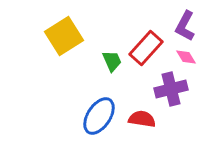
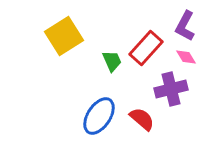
red semicircle: rotated 32 degrees clockwise
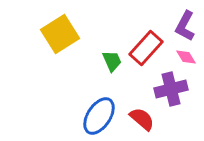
yellow square: moved 4 px left, 2 px up
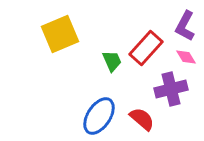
yellow square: rotated 9 degrees clockwise
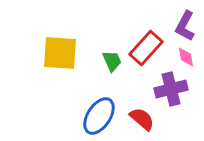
yellow square: moved 19 px down; rotated 27 degrees clockwise
pink diamond: rotated 20 degrees clockwise
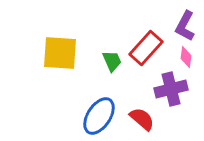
pink diamond: rotated 20 degrees clockwise
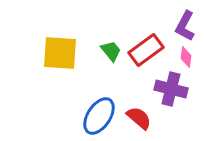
red rectangle: moved 2 px down; rotated 12 degrees clockwise
green trapezoid: moved 1 px left, 10 px up; rotated 15 degrees counterclockwise
purple cross: rotated 28 degrees clockwise
red semicircle: moved 3 px left, 1 px up
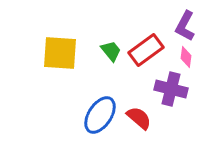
blue ellipse: moved 1 px right, 1 px up
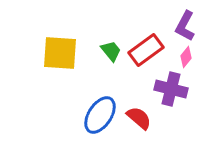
pink diamond: rotated 30 degrees clockwise
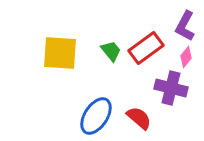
red rectangle: moved 2 px up
purple cross: moved 1 px up
blue ellipse: moved 4 px left, 1 px down
